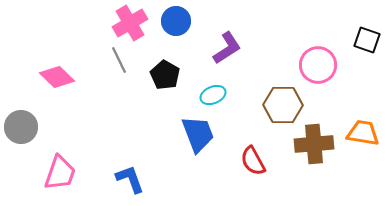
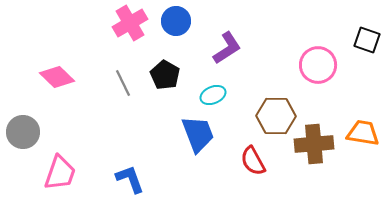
gray line: moved 4 px right, 23 px down
brown hexagon: moved 7 px left, 11 px down
gray circle: moved 2 px right, 5 px down
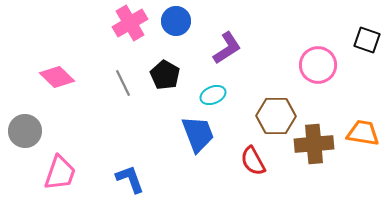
gray circle: moved 2 px right, 1 px up
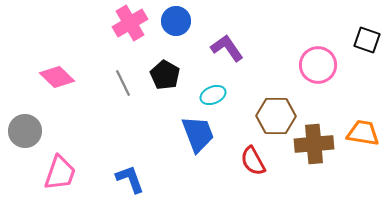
purple L-shape: rotated 92 degrees counterclockwise
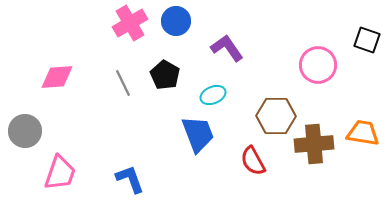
pink diamond: rotated 48 degrees counterclockwise
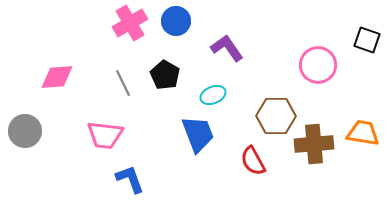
pink trapezoid: moved 45 px right, 38 px up; rotated 78 degrees clockwise
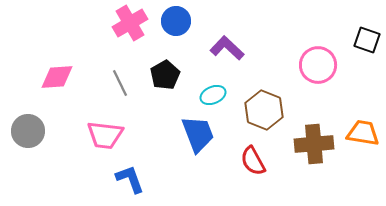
purple L-shape: rotated 12 degrees counterclockwise
black pentagon: rotated 12 degrees clockwise
gray line: moved 3 px left
brown hexagon: moved 12 px left, 6 px up; rotated 21 degrees clockwise
gray circle: moved 3 px right
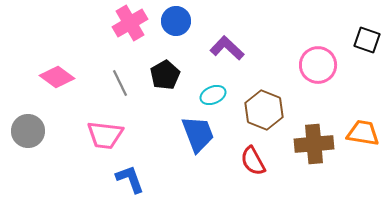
pink diamond: rotated 40 degrees clockwise
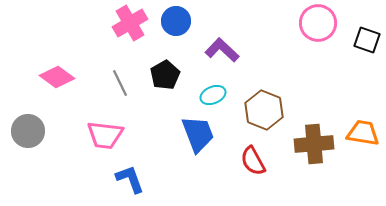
purple L-shape: moved 5 px left, 2 px down
pink circle: moved 42 px up
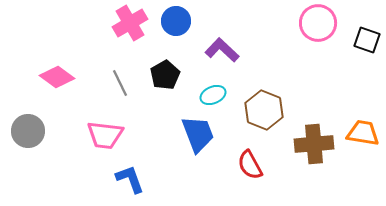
red semicircle: moved 3 px left, 4 px down
